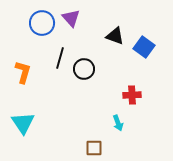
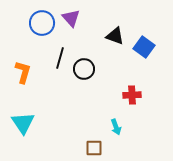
cyan arrow: moved 2 px left, 4 px down
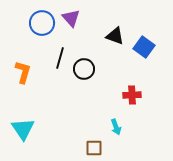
cyan triangle: moved 6 px down
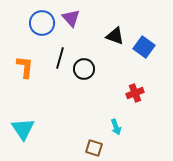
orange L-shape: moved 2 px right, 5 px up; rotated 10 degrees counterclockwise
red cross: moved 3 px right, 2 px up; rotated 18 degrees counterclockwise
brown square: rotated 18 degrees clockwise
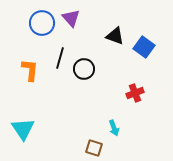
orange L-shape: moved 5 px right, 3 px down
cyan arrow: moved 2 px left, 1 px down
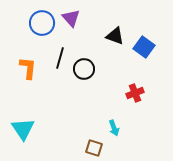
orange L-shape: moved 2 px left, 2 px up
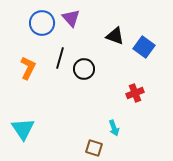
orange L-shape: rotated 20 degrees clockwise
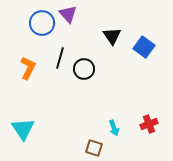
purple triangle: moved 3 px left, 4 px up
black triangle: moved 3 px left; rotated 36 degrees clockwise
red cross: moved 14 px right, 31 px down
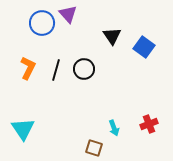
black line: moved 4 px left, 12 px down
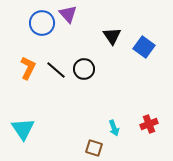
black line: rotated 65 degrees counterclockwise
